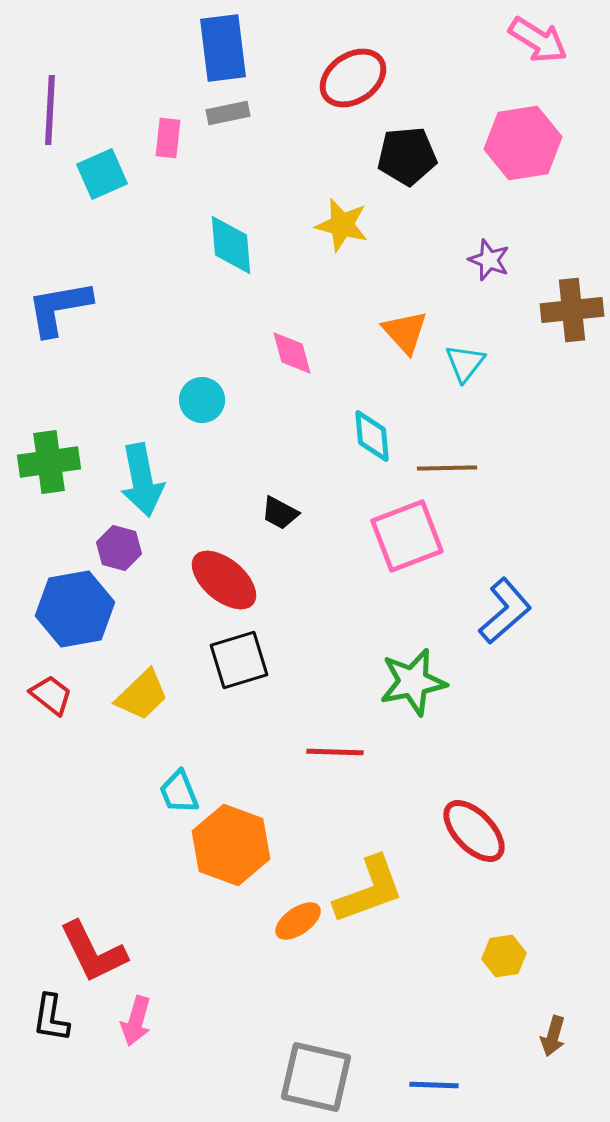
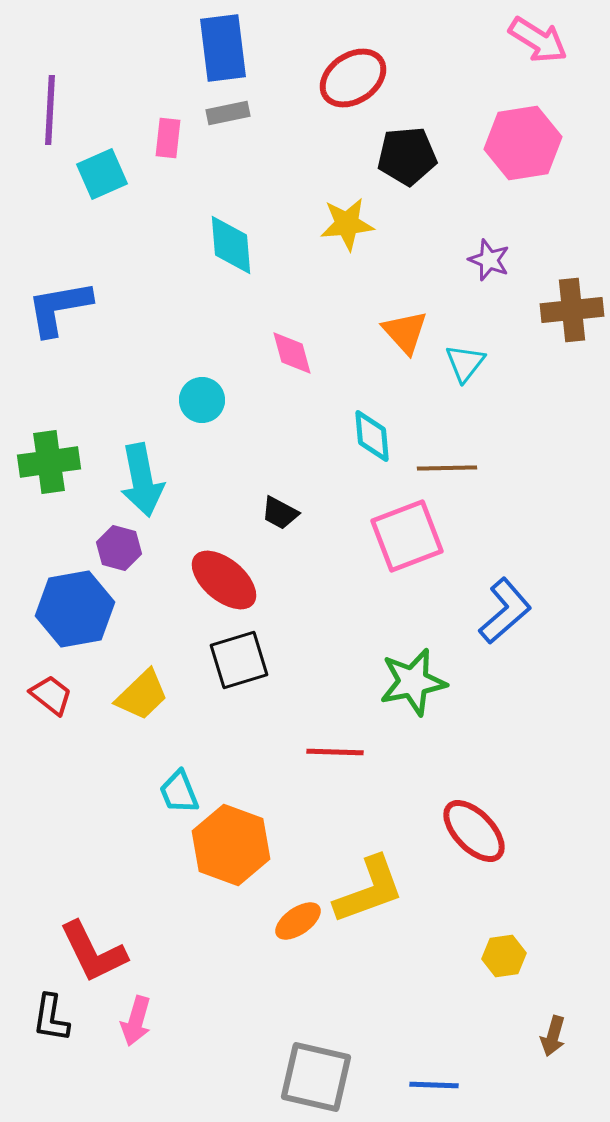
yellow star at (342, 225): moved 5 px right, 1 px up; rotated 20 degrees counterclockwise
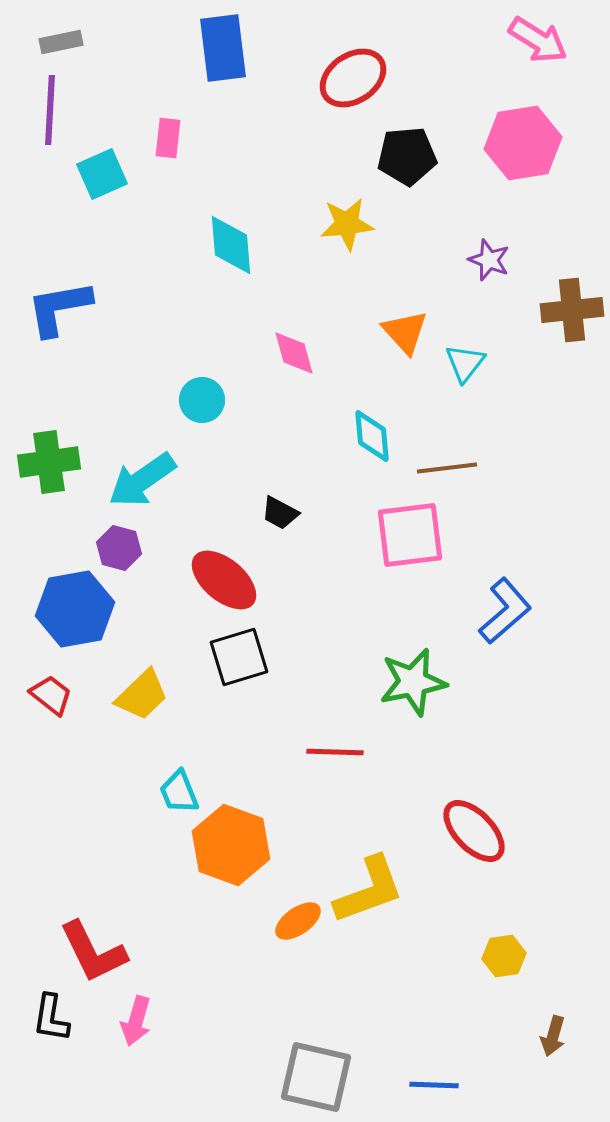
gray rectangle at (228, 113): moved 167 px left, 71 px up
pink diamond at (292, 353): moved 2 px right
brown line at (447, 468): rotated 6 degrees counterclockwise
cyan arrow at (142, 480): rotated 66 degrees clockwise
pink square at (407, 536): moved 3 px right, 1 px up; rotated 14 degrees clockwise
black square at (239, 660): moved 3 px up
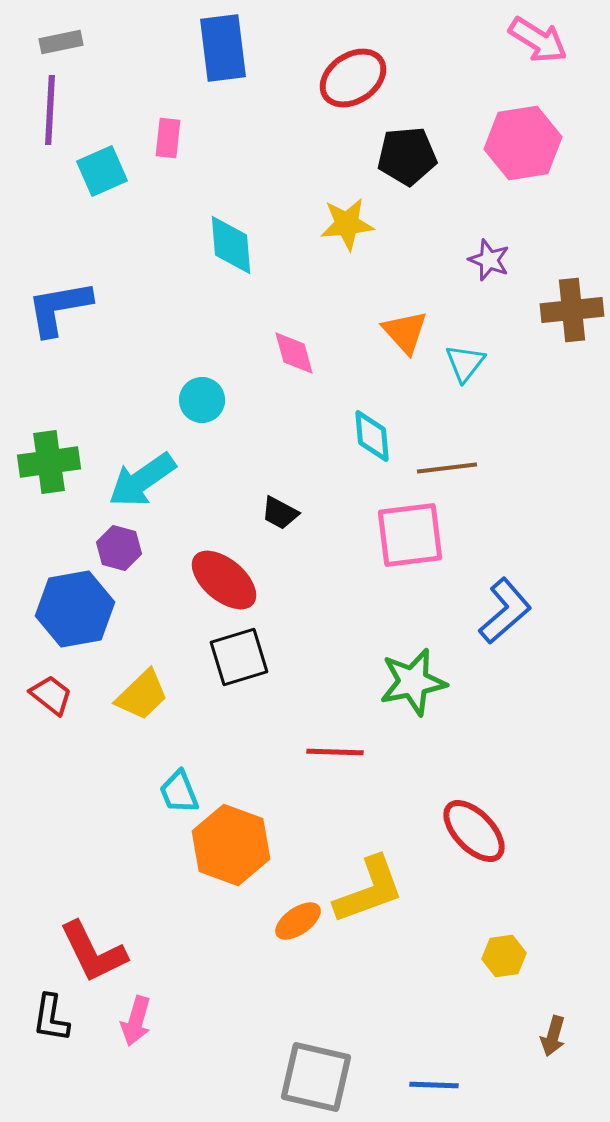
cyan square at (102, 174): moved 3 px up
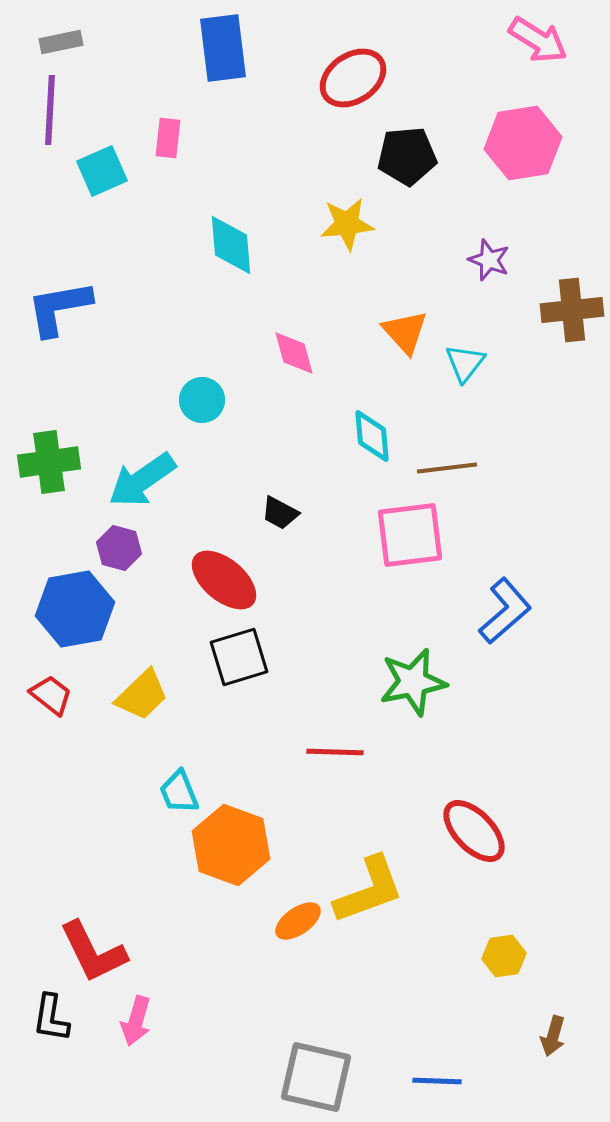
blue line at (434, 1085): moved 3 px right, 4 px up
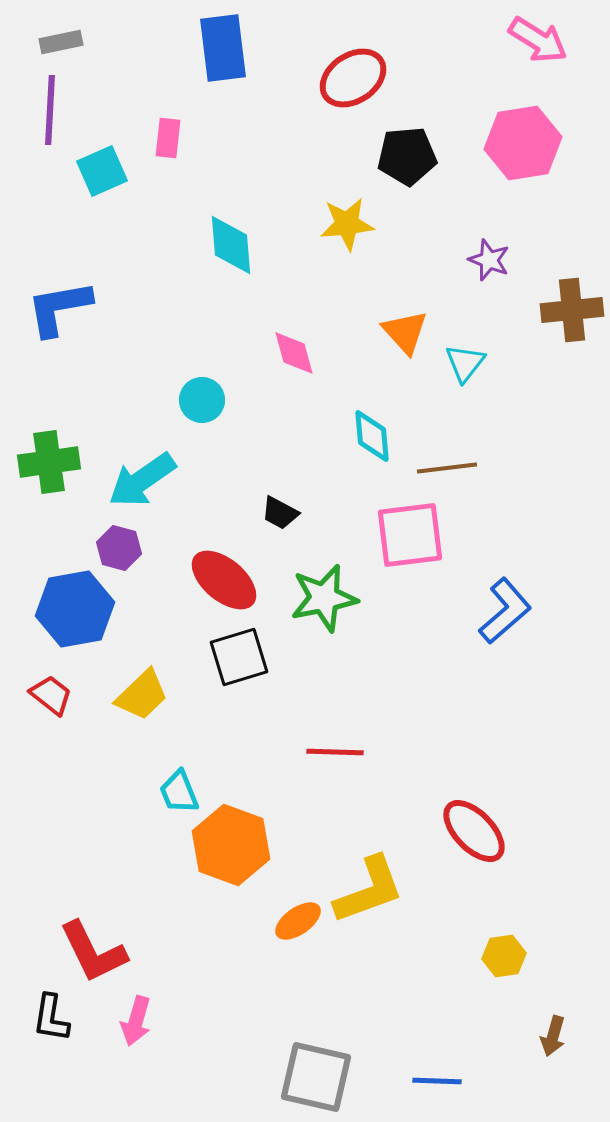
green star at (413, 682): moved 89 px left, 84 px up
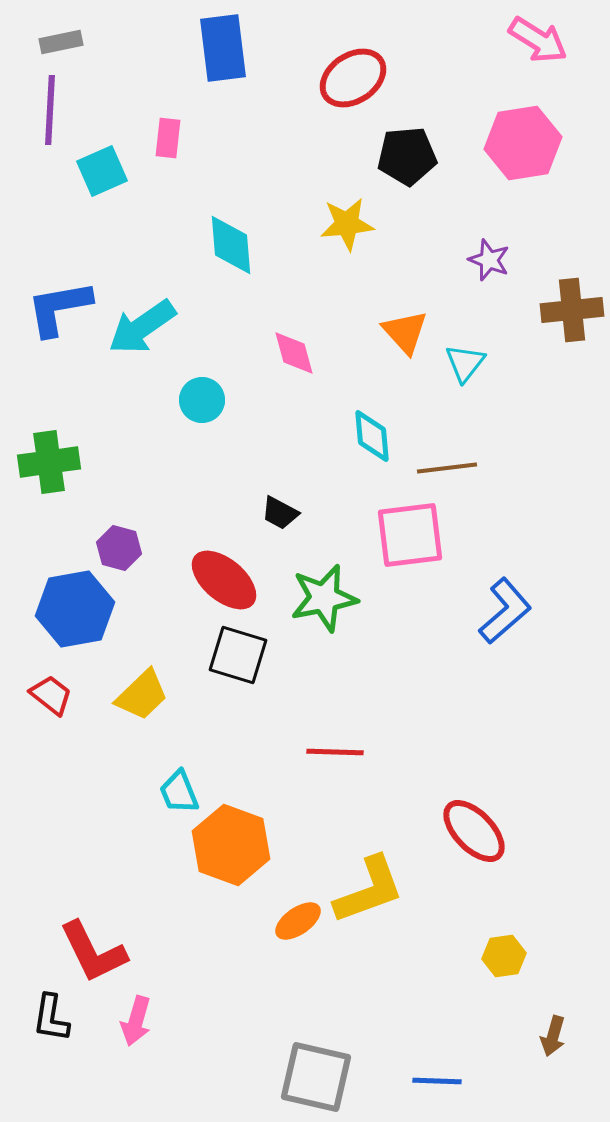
cyan arrow at (142, 480): moved 153 px up
black square at (239, 657): moved 1 px left, 2 px up; rotated 34 degrees clockwise
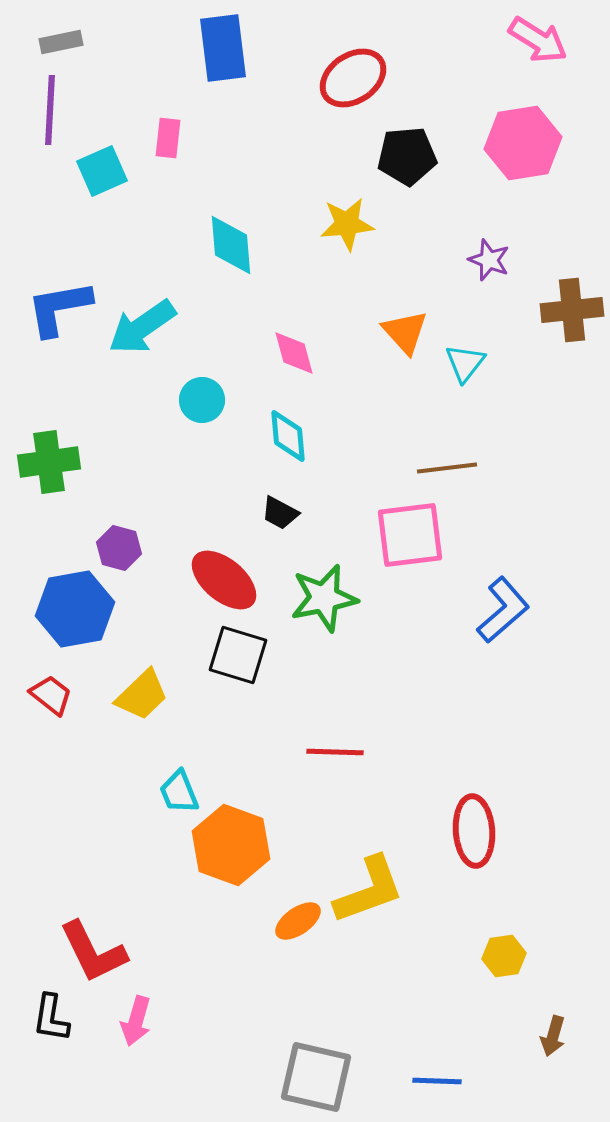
cyan diamond at (372, 436): moved 84 px left
blue L-shape at (505, 611): moved 2 px left, 1 px up
red ellipse at (474, 831): rotated 40 degrees clockwise
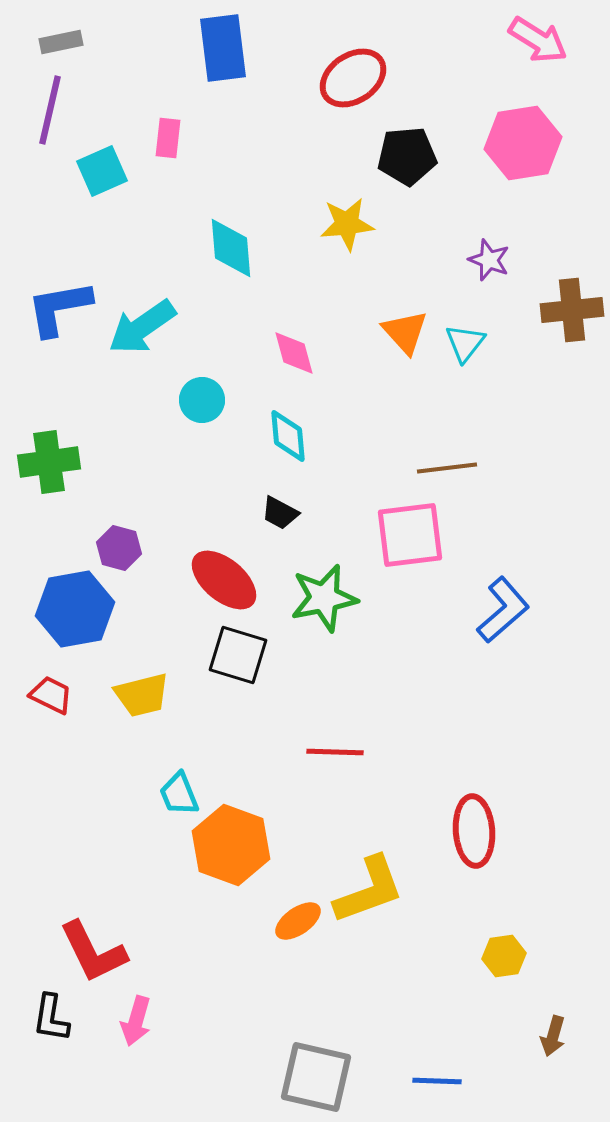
purple line at (50, 110): rotated 10 degrees clockwise
cyan diamond at (231, 245): moved 3 px down
cyan triangle at (465, 363): moved 20 px up
red trapezoid at (51, 695): rotated 12 degrees counterclockwise
yellow trapezoid at (142, 695): rotated 30 degrees clockwise
cyan trapezoid at (179, 792): moved 2 px down
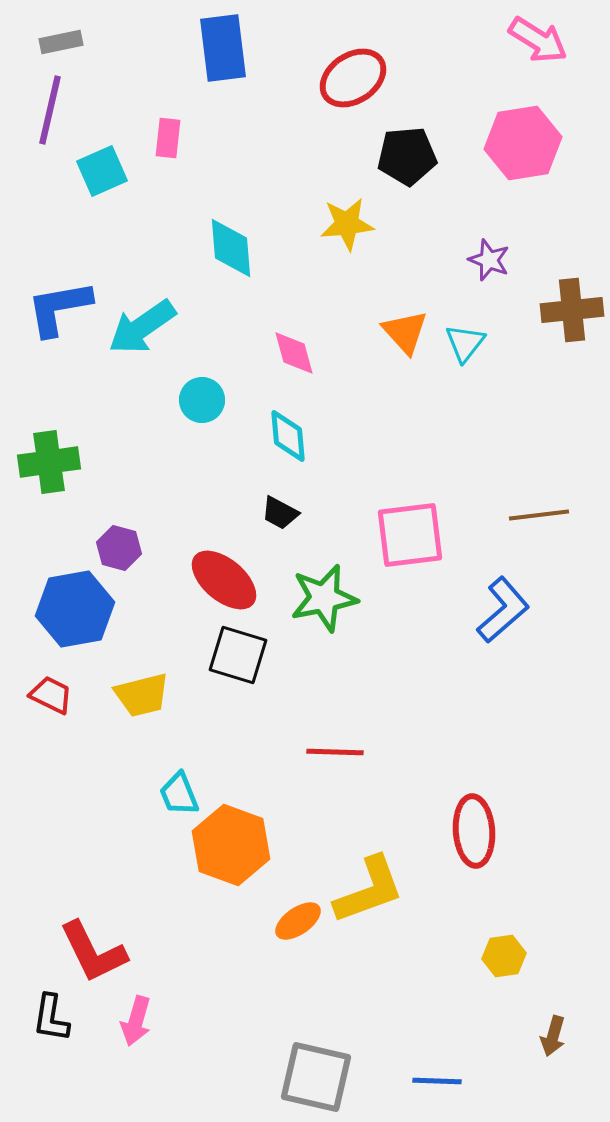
brown line at (447, 468): moved 92 px right, 47 px down
